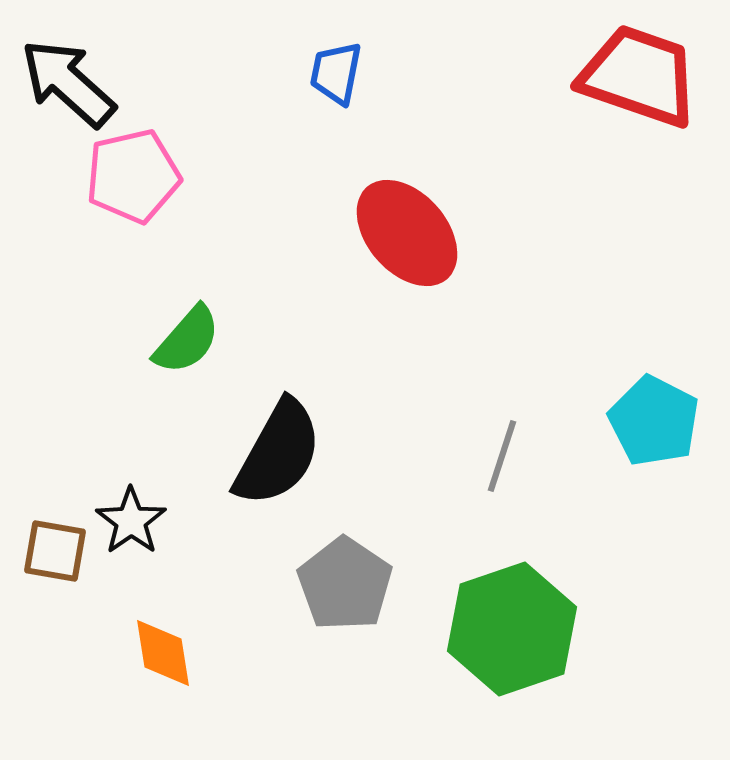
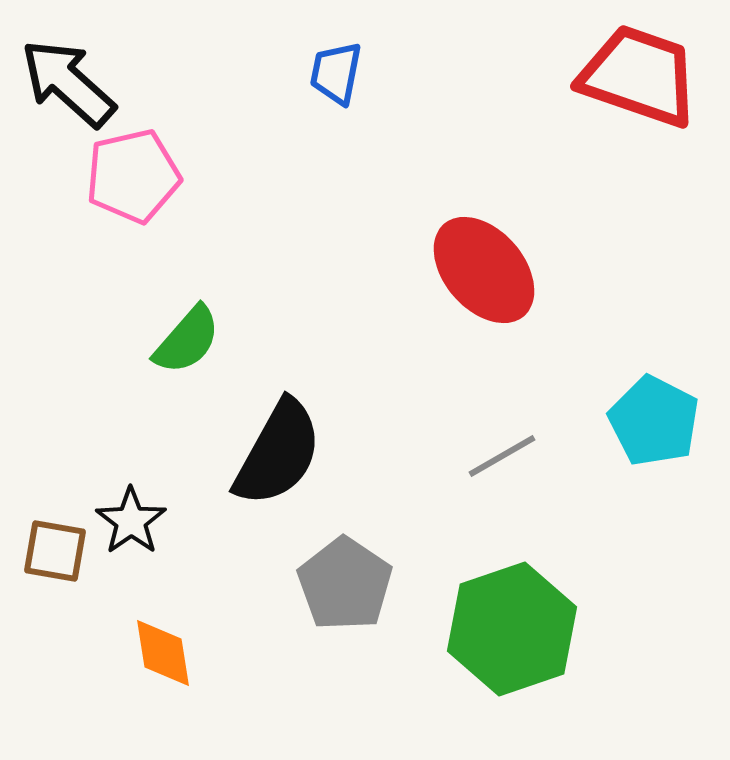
red ellipse: moved 77 px right, 37 px down
gray line: rotated 42 degrees clockwise
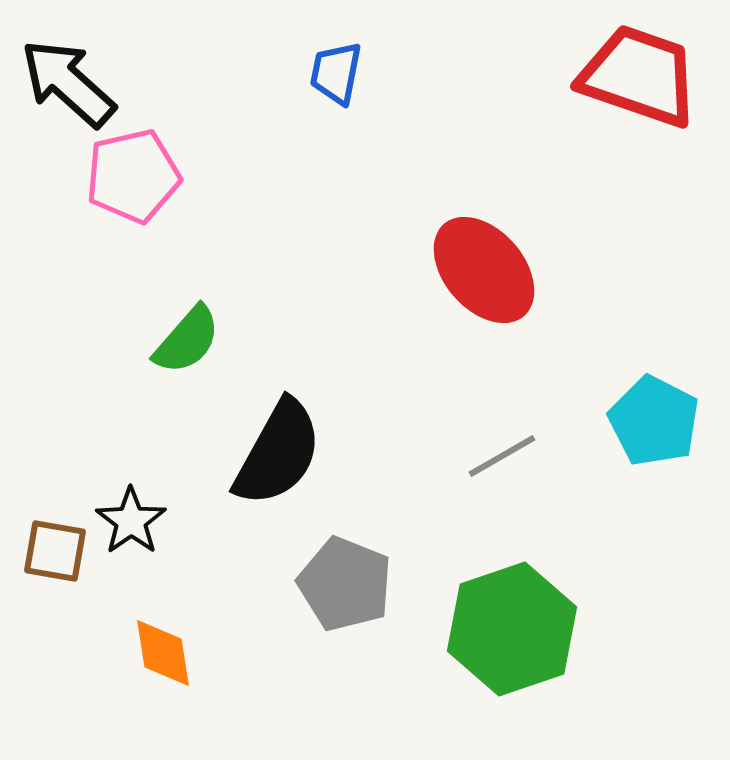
gray pentagon: rotated 12 degrees counterclockwise
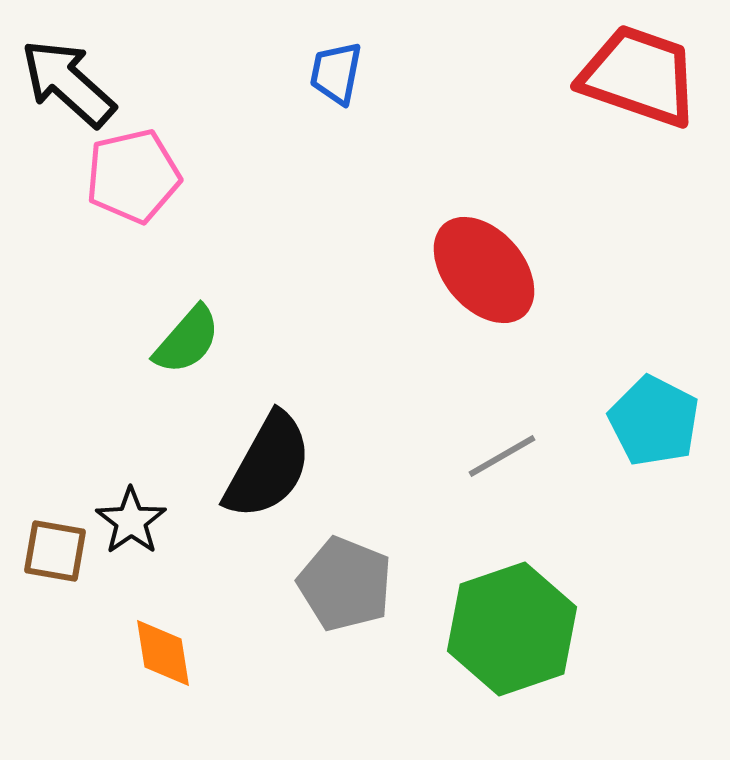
black semicircle: moved 10 px left, 13 px down
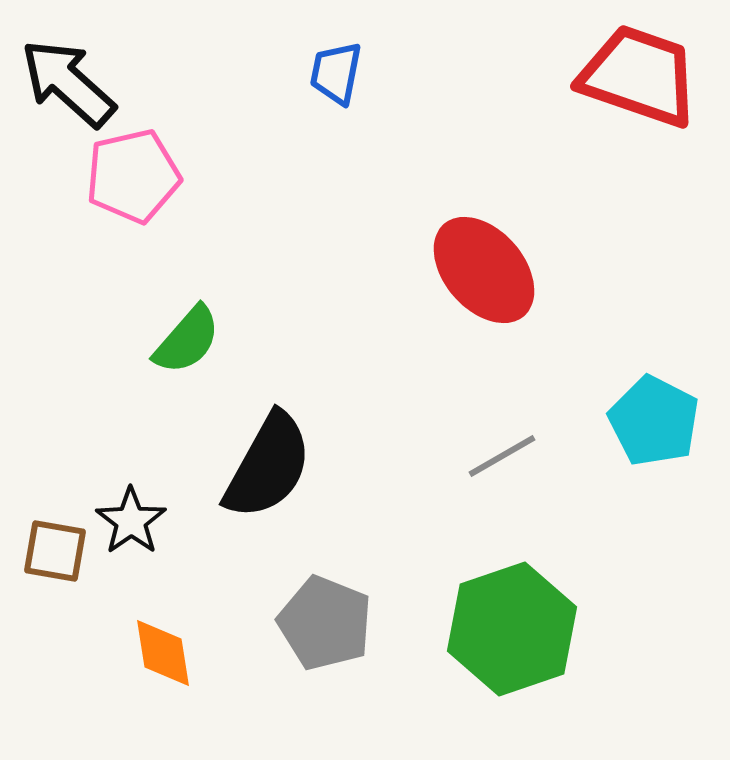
gray pentagon: moved 20 px left, 39 px down
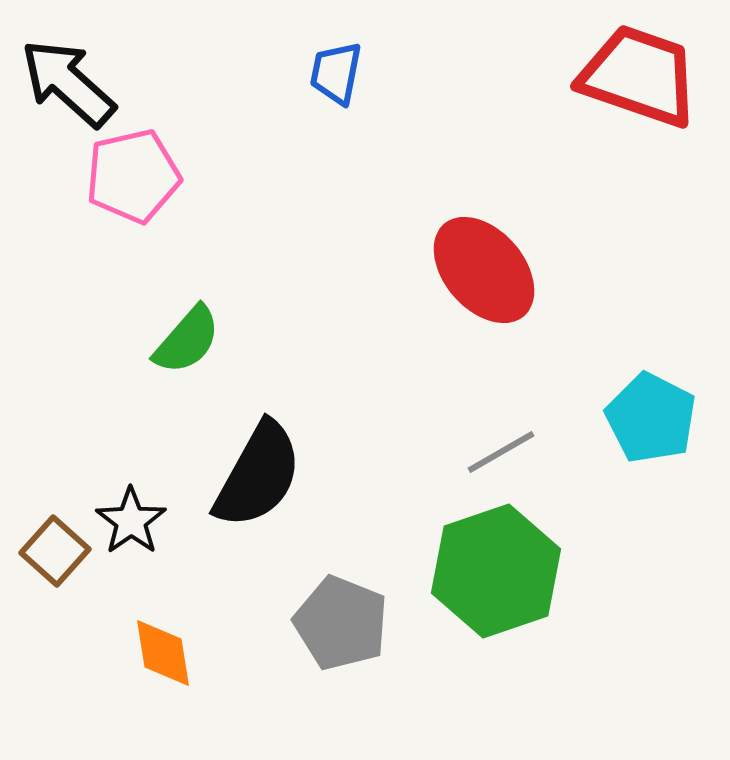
cyan pentagon: moved 3 px left, 3 px up
gray line: moved 1 px left, 4 px up
black semicircle: moved 10 px left, 9 px down
brown square: rotated 32 degrees clockwise
gray pentagon: moved 16 px right
green hexagon: moved 16 px left, 58 px up
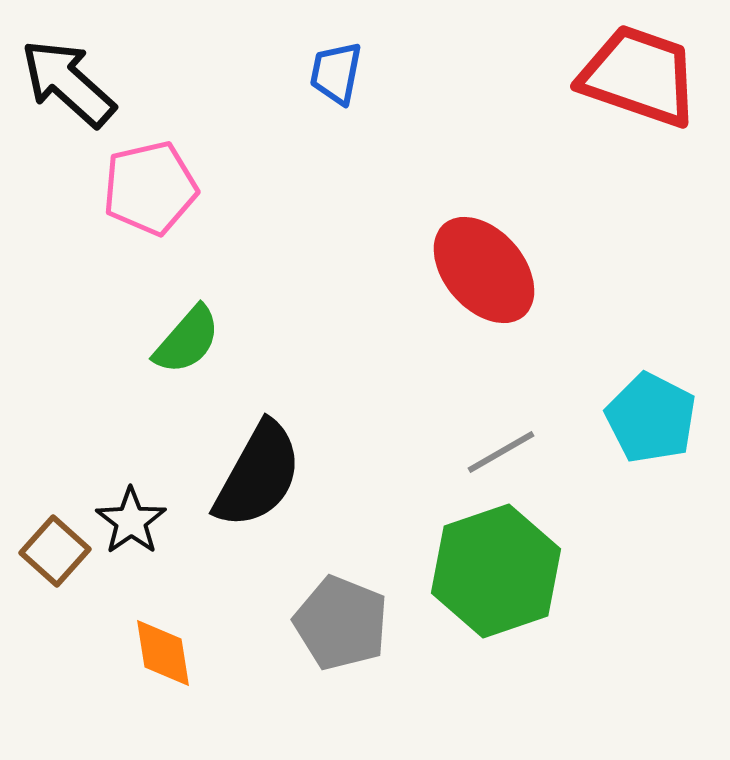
pink pentagon: moved 17 px right, 12 px down
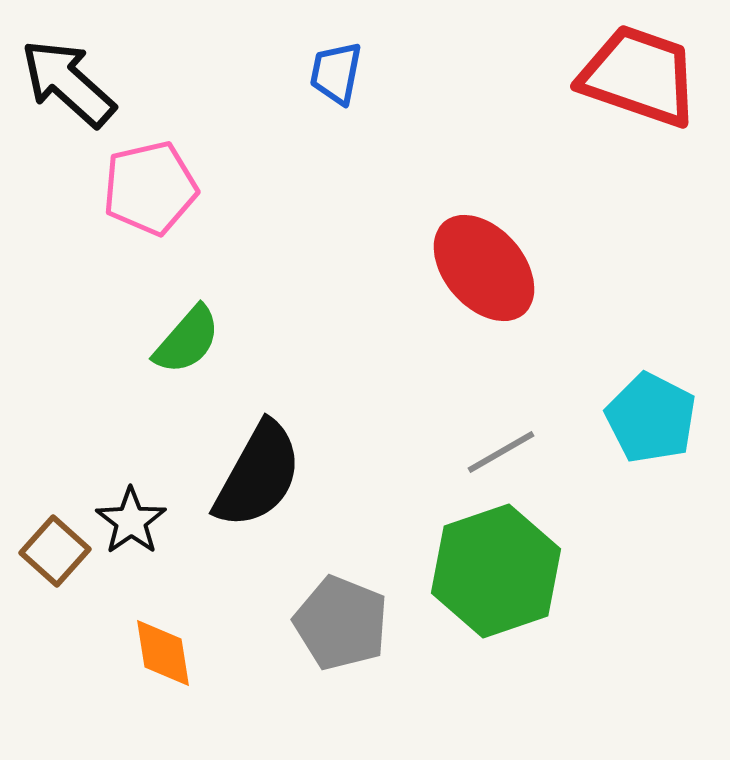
red ellipse: moved 2 px up
